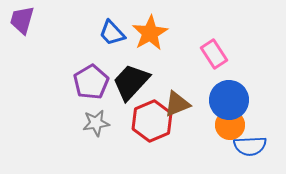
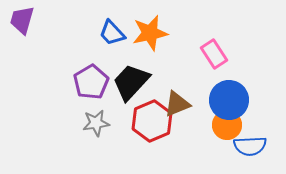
orange star: rotated 18 degrees clockwise
orange circle: moved 3 px left
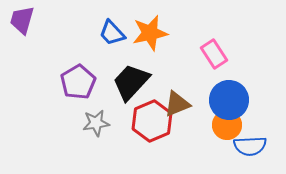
purple pentagon: moved 13 px left
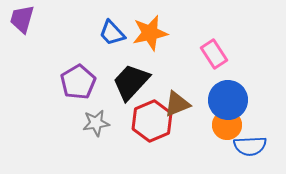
purple trapezoid: moved 1 px up
blue circle: moved 1 px left
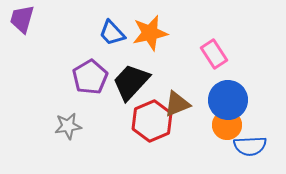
purple pentagon: moved 12 px right, 5 px up
gray star: moved 28 px left, 3 px down
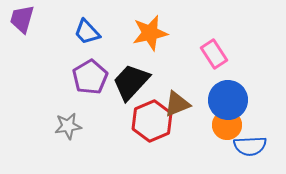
blue trapezoid: moved 25 px left, 1 px up
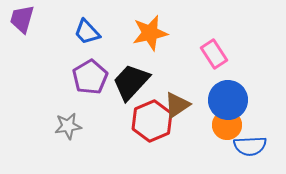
brown triangle: moved 1 px down; rotated 12 degrees counterclockwise
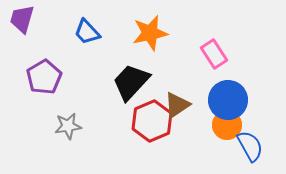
purple pentagon: moved 46 px left
blue semicircle: rotated 116 degrees counterclockwise
